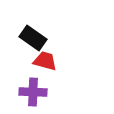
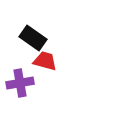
purple cross: moved 13 px left, 9 px up; rotated 12 degrees counterclockwise
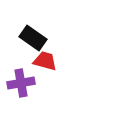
purple cross: moved 1 px right
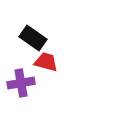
red trapezoid: moved 1 px right, 1 px down
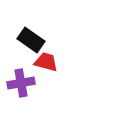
black rectangle: moved 2 px left, 2 px down
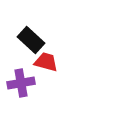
black rectangle: rotated 8 degrees clockwise
